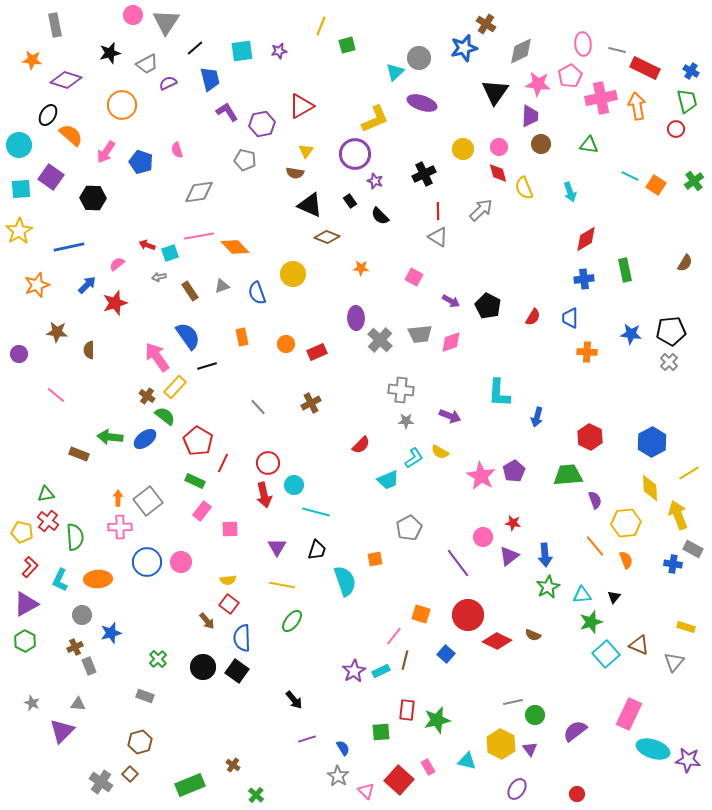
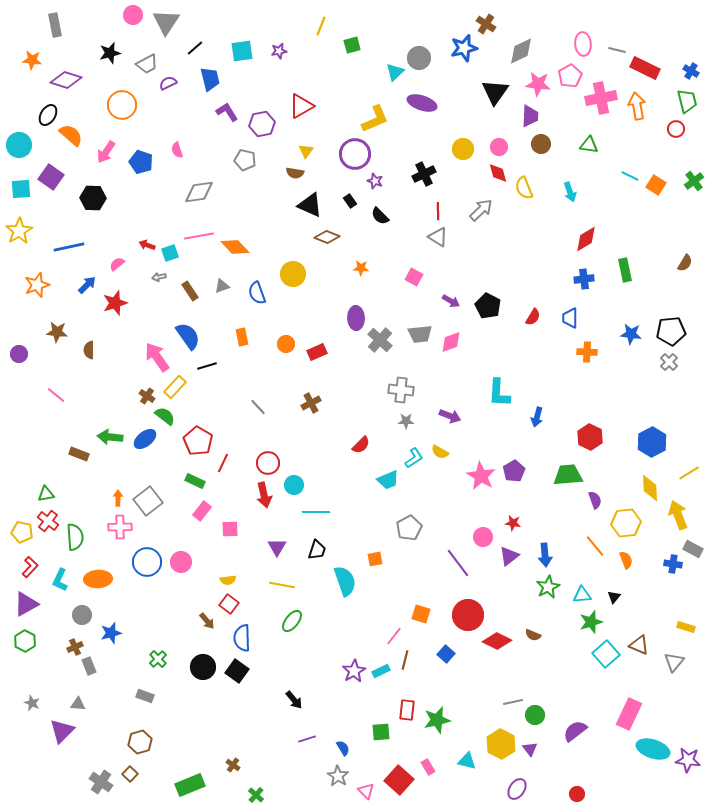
green square at (347, 45): moved 5 px right
cyan line at (316, 512): rotated 16 degrees counterclockwise
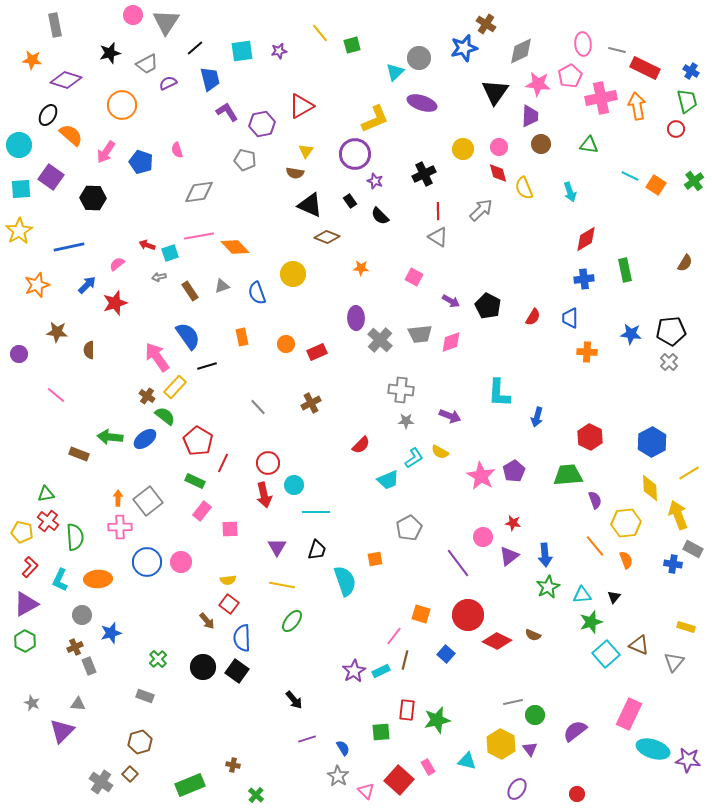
yellow line at (321, 26): moved 1 px left, 7 px down; rotated 60 degrees counterclockwise
brown cross at (233, 765): rotated 24 degrees counterclockwise
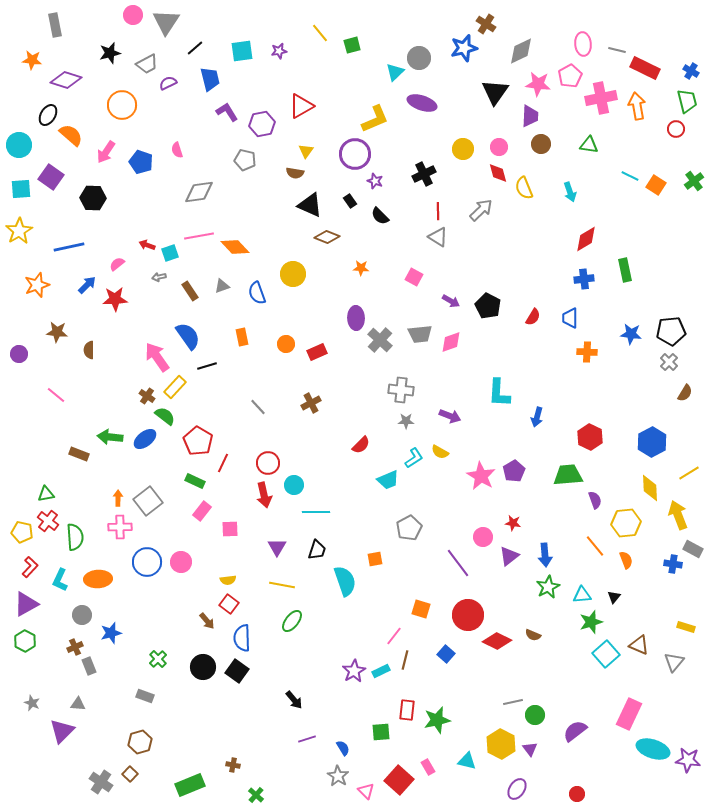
brown semicircle at (685, 263): moved 130 px down
red star at (115, 303): moved 4 px up; rotated 15 degrees clockwise
orange square at (421, 614): moved 5 px up
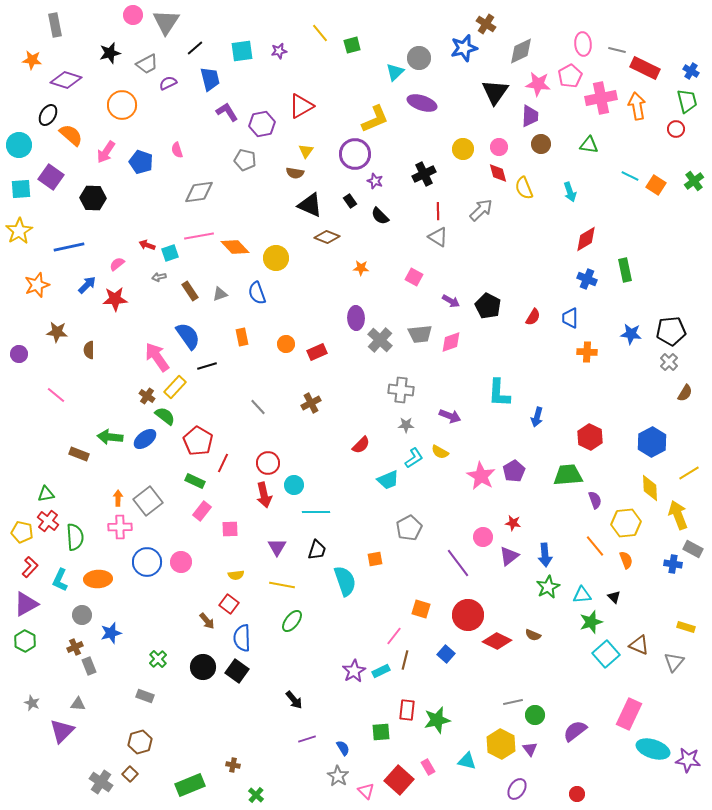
yellow circle at (293, 274): moved 17 px left, 16 px up
blue cross at (584, 279): moved 3 px right; rotated 30 degrees clockwise
gray triangle at (222, 286): moved 2 px left, 8 px down
gray star at (406, 421): moved 4 px down
yellow semicircle at (228, 580): moved 8 px right, 5 px up
black triangle at (614, 597): rotated 24 degrees counterclockwise
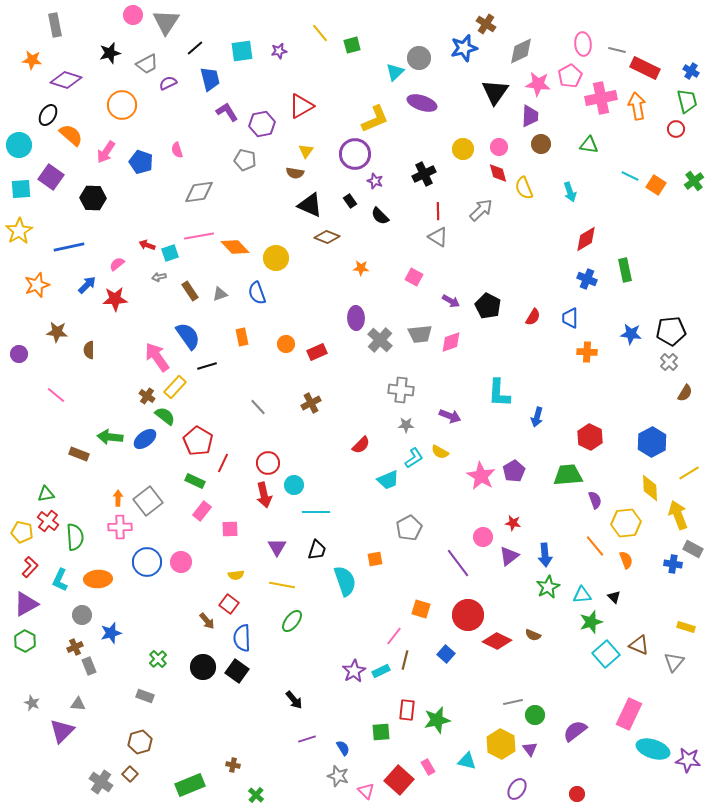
gray star at (338, 776): rotated 15 degrees counterclockwise
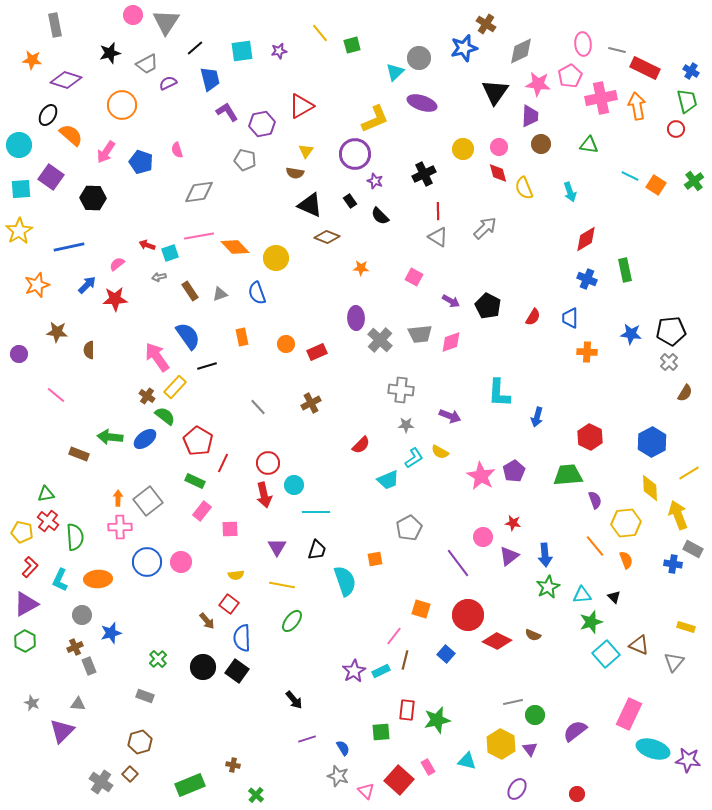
gray arrow at (481, 210): moved 4 px right, 18 px down
